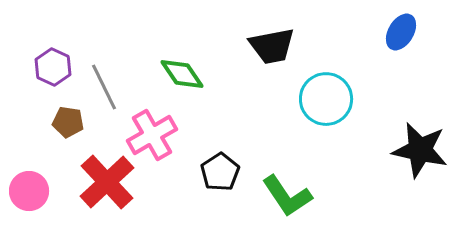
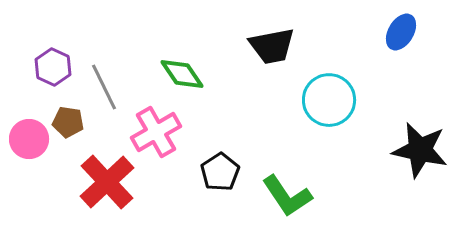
cyan circle: moved 3 px right, 1 px down
pink cross: moved 4 px right, 3 px up
pink circle: moved 52 px up
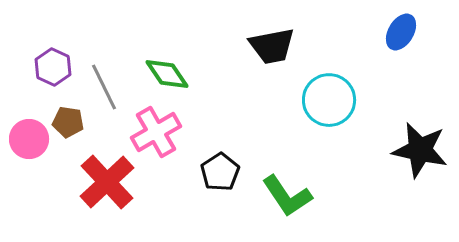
green diamond: moved 15 px left
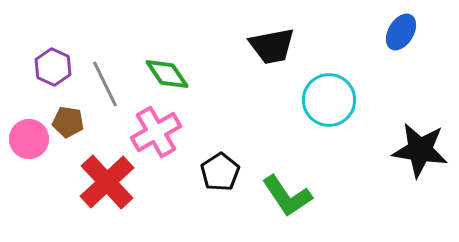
gray line: moved 1 px right, 3 px up
black star: rotated 4 degrees counterclockwise
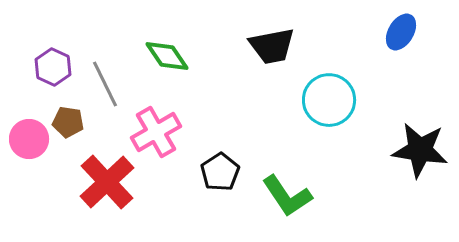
green diamond: moved 18 px up
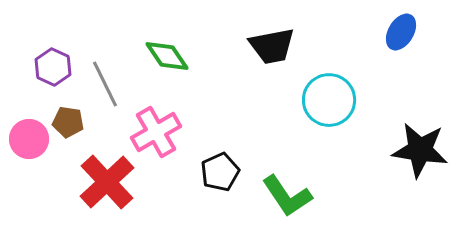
black pentagon: rotated 9 degrees clockwise
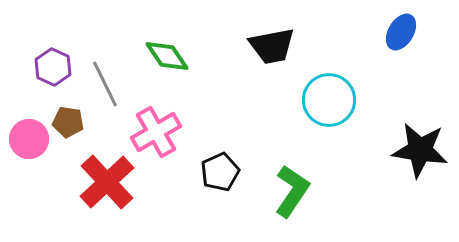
green L-shape: moved 5 px right, 5 px up; rotated 112 degrees counterclockwise
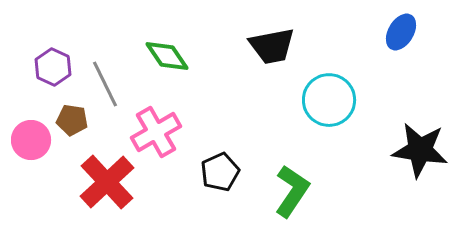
brown pentagon: moved 4 px right, 2 px up
pink circle: moved 2 px right, 1 px down
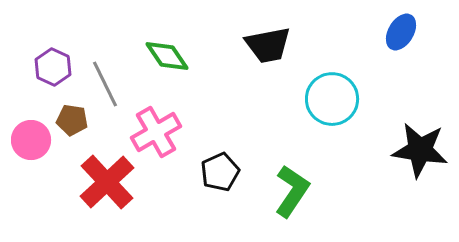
black trapezoid: moved 4 px left, 1 px up
cyan circle: moved 3 px right, 1 px up
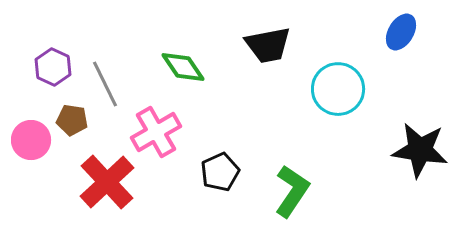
green diamond: moved 16 px right, 11 px down
cyan circle: moved 6 px right, 10 px up
